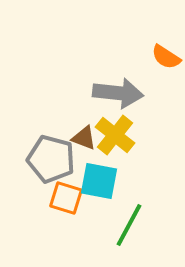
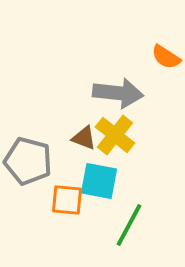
gray pentagon: moved 23 px left, 2 px down
orange square: moved 1 px right, 2 px down; rotated 12 degrees counterclockwise
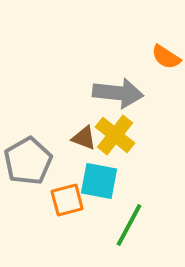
gray pentagon: rotated 27 degrees clockwise
orange square: rotated 20 degrees counterclockwise
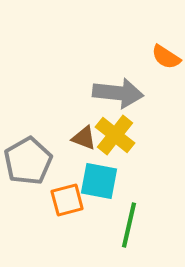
green line: rotated 15 degrees counterclockwise
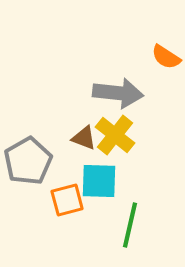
cyan square: rotated 9 degrees counterclockwise
green line: moved 1 px right
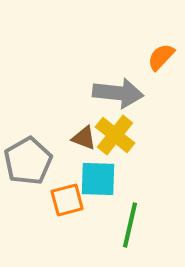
orange semicircle: moved 5 px left; rotated 100 degrees clockwise
cyan square: moved 1 px left, 2 px up
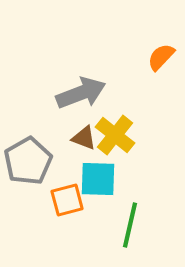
gray arrow: moved 37 px left; rotated 27 degrees counterclockwise
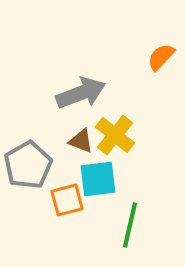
brown triangle: moved 3 px left, 3 px down
gray pentagon: moved 4 px down
cyan square: rotated 9 degrees counterclockwise
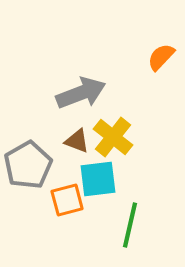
yellow cross: moved 2 px left, 2 px down
brown triangle: moved 4 px left
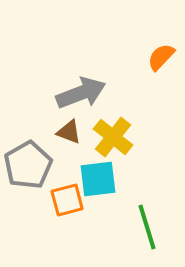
brown triangle: moved 8 px left, 9 px up
green line: moved 17 px right, 2 px down; rotated 30 degrees counterclockwise
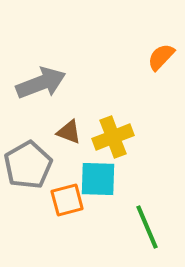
gray arrow: moved 40 px left, 10 px up
yellow cross: rotated 30 degrees clockwise
cyan square: rotated 9 degrees clockwise
green line: rotated 6 degrees counterclockwise
